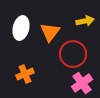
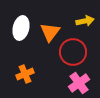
red circle: moved 2 px up
pink cross: moved 3 px left
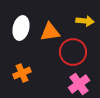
yellow arrow: rotated 18 degrees clockwise
orange triangle: rotated 45 degrees clockwise
orange cross: moved 3 px left, 1 px up
pink cross: moved 1 px down
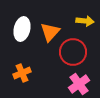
white ellipse: moved 1 px right, 1 px down
orange triangle: rotated 40 degrees counterclockwise
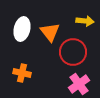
orange triangle: rotated 20 degrees counterclockwise
orange cross: rotated 36 degrees clockwise
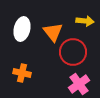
orange triangle: moved 3 px right
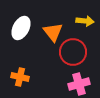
white ellipse: moved 1 px left, 1 px up; rotated 15 degrees clockwise
orange cross: moved 2 px left, 4 px down
pink cross: rotated 20 degrees clockwise
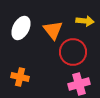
orange triangle: moved 2 px up
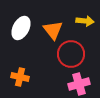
red circle: moved 2 px left, 2 px down
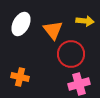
white ellipse: moved 4 px up
